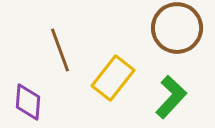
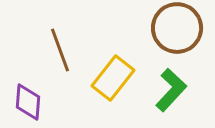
green L-shape: moved 7 px up
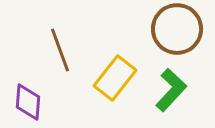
brown circle: moved 1 px down
yellow rectangle: moved 2 px right
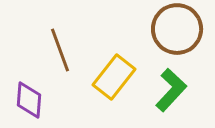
yellow rectangle: moved 1 px left, 1 px up
purple diamond: moved 1 px right, 2 px up
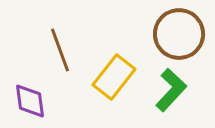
brown circle: moved 2 px right, 5 px down
purple diamond: moved 1 px right, 1 px down; rotated 12 degrees counterclockwise
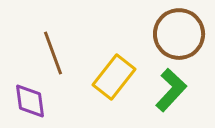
brown line: moved 7 px left, 3 px down
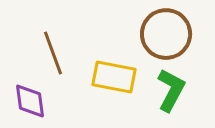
brown circle: moved 13 px left
yellow rectangle: rotated 63 degrees clockwise
green L-shape: rotated 15 degrees counterclockwise
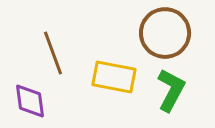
brown circle: moved 1 px left, 1 px up
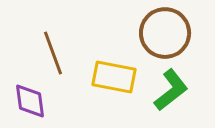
green L-shape: rotated 24 degrees clockwise
